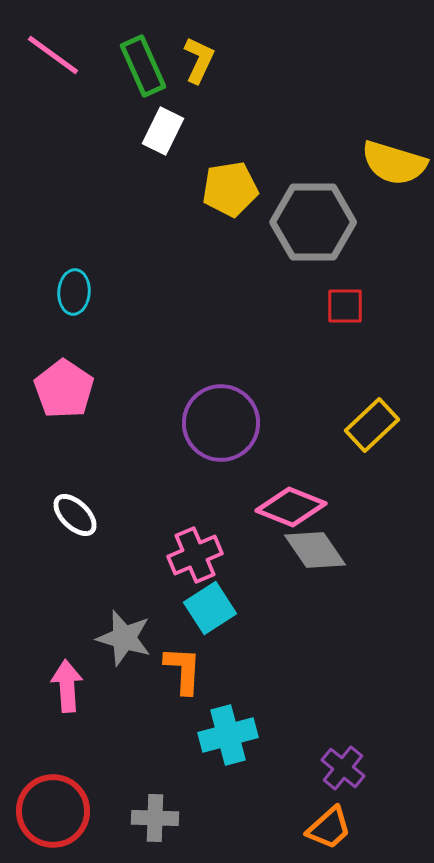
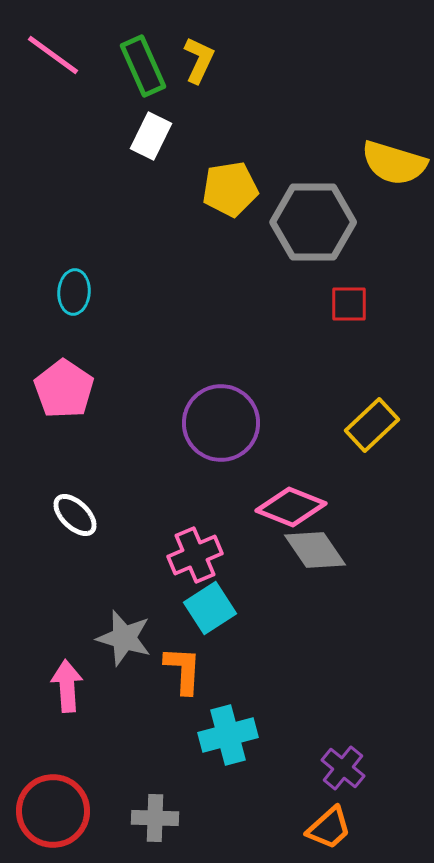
white rectangle: moved 12 px left, 5 px down
red square: moved 4 px right, 2 px up
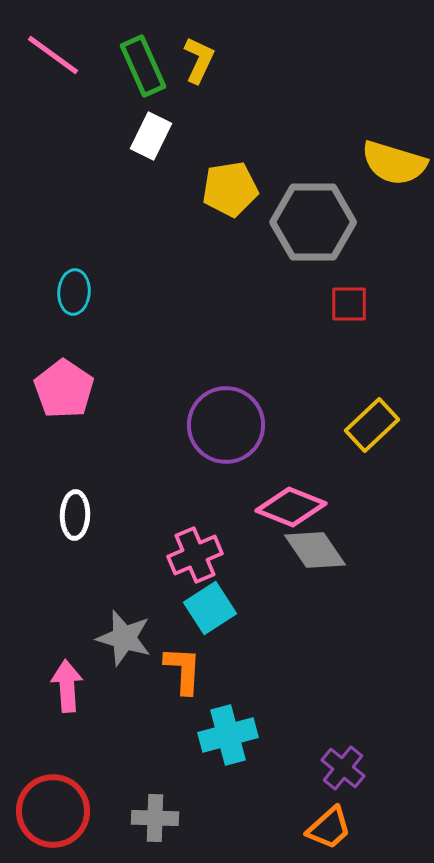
purple circle: moved 5 px right, 2 px down
white ellipse: rotated 48 degrees clockwise
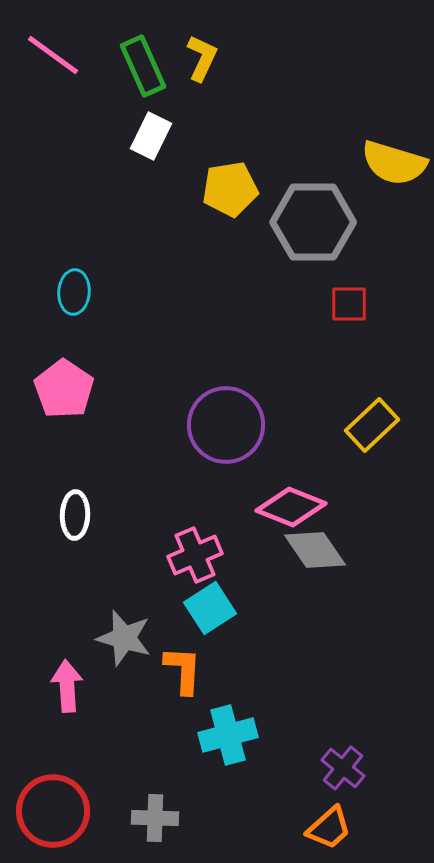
yellow L-shape: moved 3 px right, 2 px up
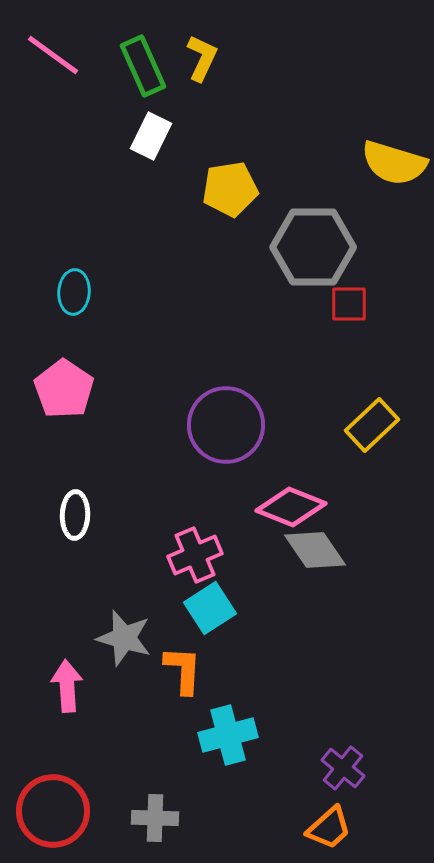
gray hexagon: moved 25 px down
